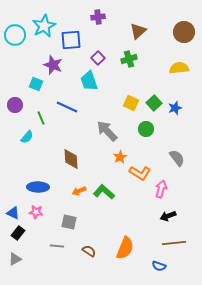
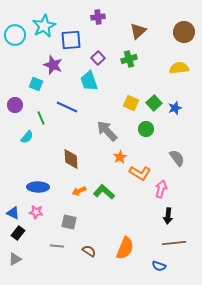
black arrow: rotated 63 degrees counterclockwise
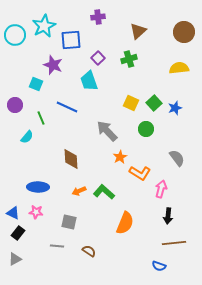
orange semicircle: moved 25 px up
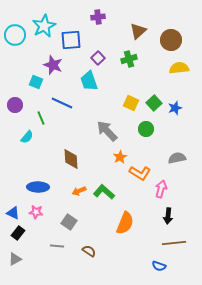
brown circle: moved 13 px left, 8 px down
cyan square: moved 2 px up
blue line: moved 5 px left, 4 px up
gray semicircle: rotated 66 degrees counterclockwise
gray square: rotated 21 degrees clockwise
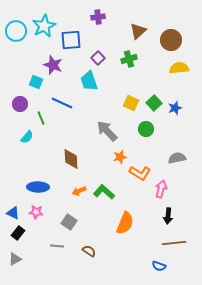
cyan circle: moved 1 px right, 4 px up
purple circle: moved 5 px right, 1 px up
orange star: rotated 16 degrees clockwise
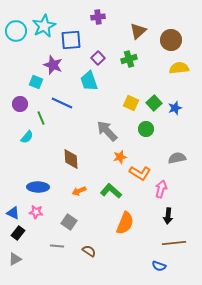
green L-shape: moved 7 px right, 1 px up
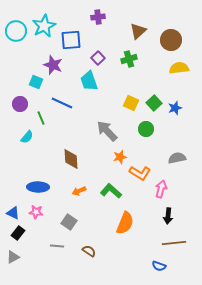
gray triangle: moved 2 px left, 2 px up
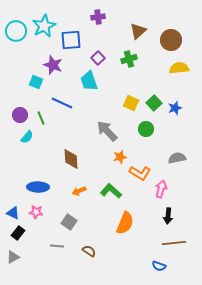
purple circle: moved 11 px down
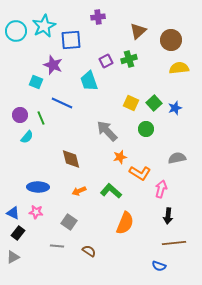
purple square: moved 8 px right, 3 px down; rotated 16 degrees clockwise
brown diamond: rotated 10 degrees counterclockwise
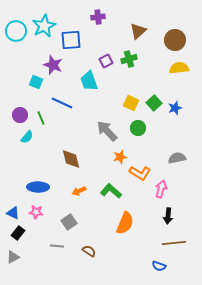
brown circle: moved 4 px right
green circle: moved 8 px left, 1 px up
gray square: rotated 21 degrees clockwise
